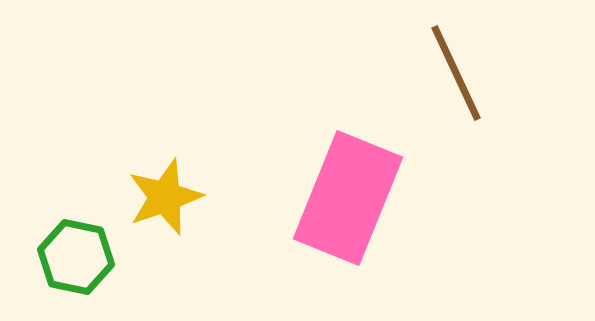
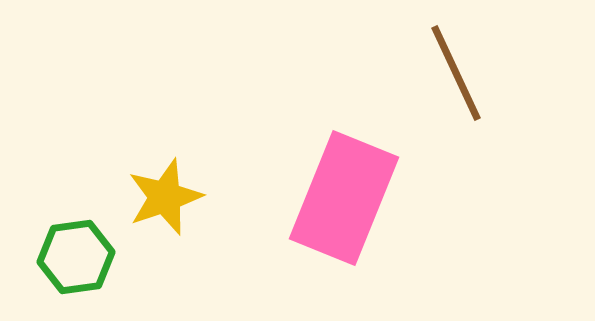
pink rectangle: moved 4 px left
green hexagon: rotated 20 degrees counterclockwise
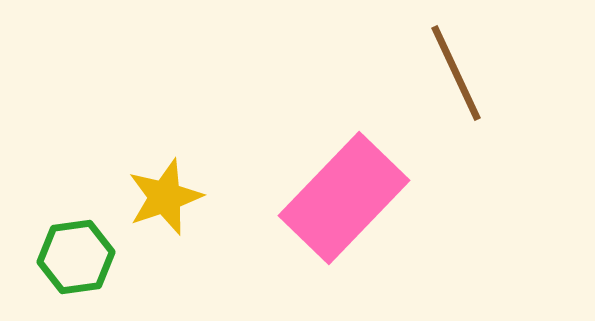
pink rectangle: rotated 22 degrees clockwise
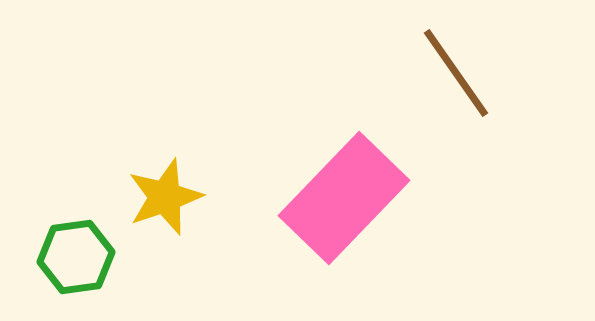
brown line: rotated 10 degrees counterclockwise
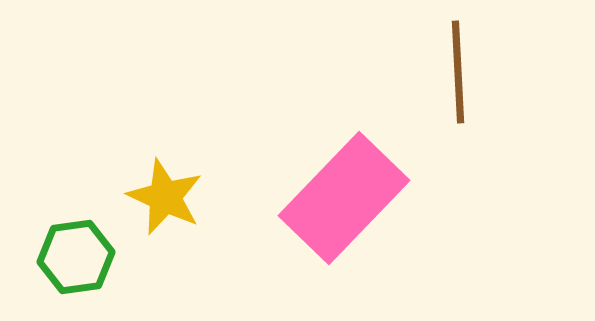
brown line: moved 2 px right, 1 px up; rotated 32 degrees clockwise
yellow star: rotated 28 degrees counterclockwise
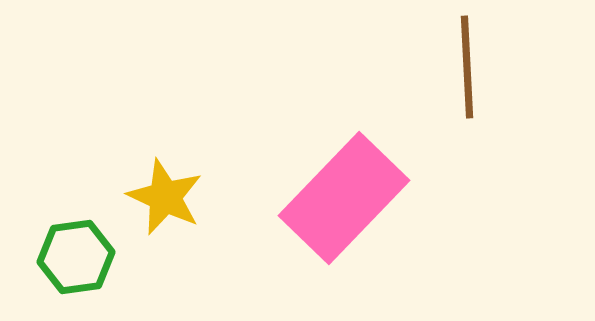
brown line: moved 9 px right, 5 px up
